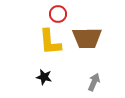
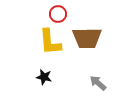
gray arrow: moved 4 px right, 1 px down; rotated 72 degrees counterclockwise
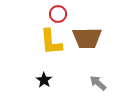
yellow L-shape: moved 1 px right
black star: moved 3 px down; rotated 21 degrees clockwise
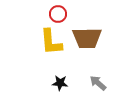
black star: moved 16 px right, 3 px down; rotated 28 degrees counterclockwise
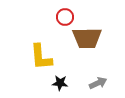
red circle: moved 7 px right, 3 px down
yellow L-shape: moved 10 px left, 15 px down
gray arrow: rotated 114 degrees clockwise
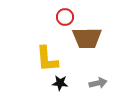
yellow L-shape: moved 6 px right, 2 px down
gray arrow: rotated 12 degrees clockwise
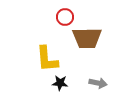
gray arrow: rotated 24 degrees clockwise
